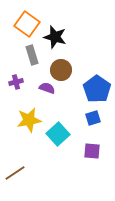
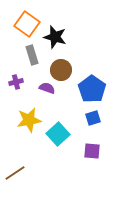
blue pentagon: moved 5 px left
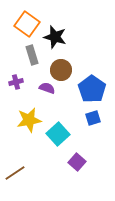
purple square: moved 15 px left, 11 px down; rotated 36 degrees clockwise
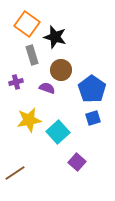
cyan square: moved 2 px up
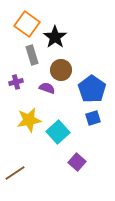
black star: rotated 20 degrees clockwise
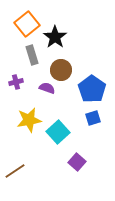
orange square: rotated 15 degrees clockwise
brown line: moved 2 px up
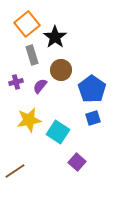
purple semicircle: moved 7 px left, 2 px up; rotated 70 degrees counterclockwise
cyan square: rotated 15 degrees counterclockwise
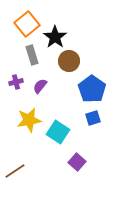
brown circle: moved 8 px right, 9 px up
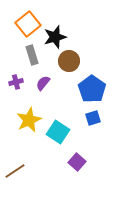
orange square: moved 1 px right
black star: rotated 20 degrees clockwise
purple semicircle: moved 3 px right, 3 px up
yellow star: rotated 15 degrees counterclockwise
